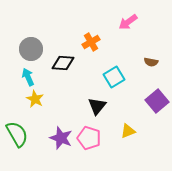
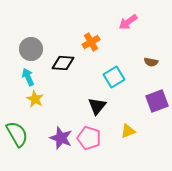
purple square: rotated 20 degrees clockwise
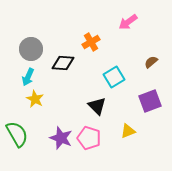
brown semicircle: rotated 128 degrees clockwise
cyan arrow: rotated 132 degrees counterclockwise
purple square: moved 7 px left
black triangle: rotated 24 degrees counterclockwise
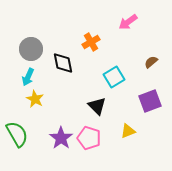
black diamond: rotated 75 degrees clockwise
purple star: rotated 15 degrees clockwise
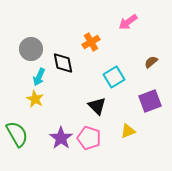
cyan arrow: moved 11 px right
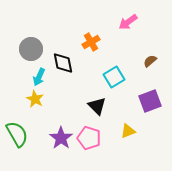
brown semicircle: moved 1 px left, 1 px up
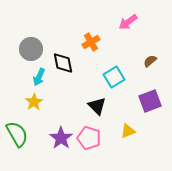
yellow star: moved 1 px left, 3 px down; rotated 12 degrees clockwise
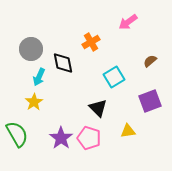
black triangle: moved 1 px right, 2 px down
yellow triangle: rotated 14 degrees clockwise
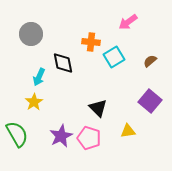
orange cross: rotated 36 degrees clockwise
gray circle: moved 15 px up
cyan square: moved 20 px up
purple square: rotated 30 degrees counterclockwise
purple star: moved 2 px up; rotated 10 degrees clockwise
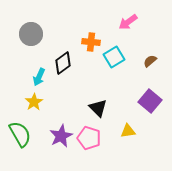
black diamond: rotated 65 degrees clockwise
green semicircle: moved 3 px right
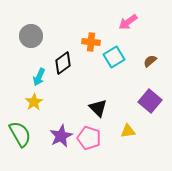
gray circle: moved 2 px down
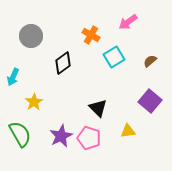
orange cross: moved 7 px up; rotated 24 degrees clockwise
cyan arrow: moved 26 px left
